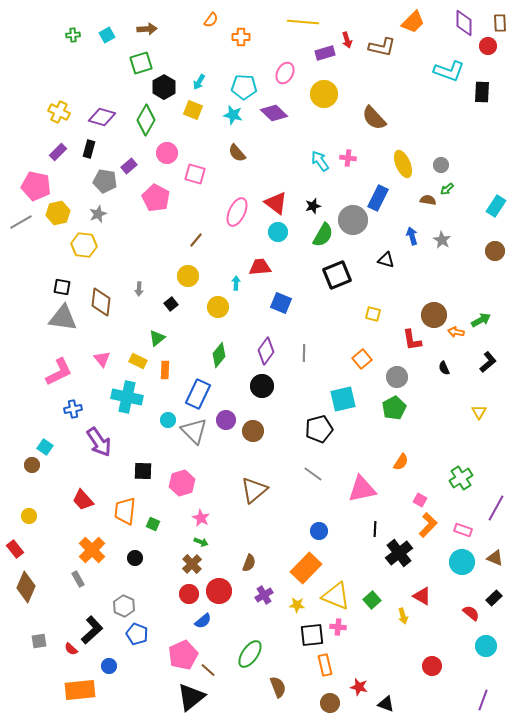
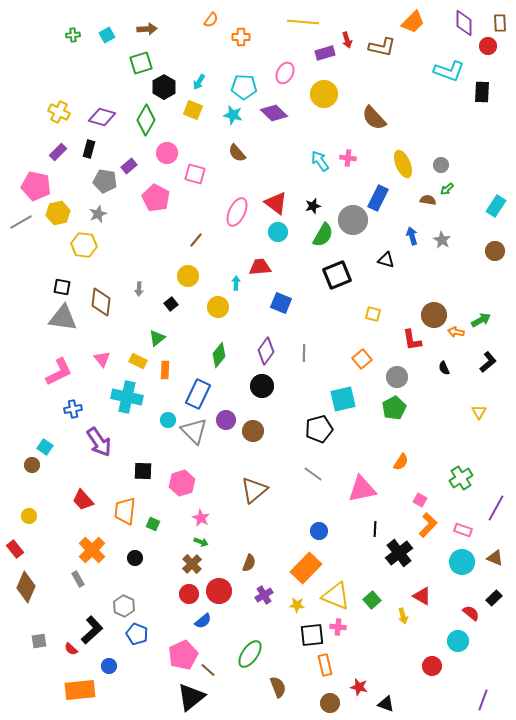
cyan circle at (486, 646): moved 28 px left, 5 px up
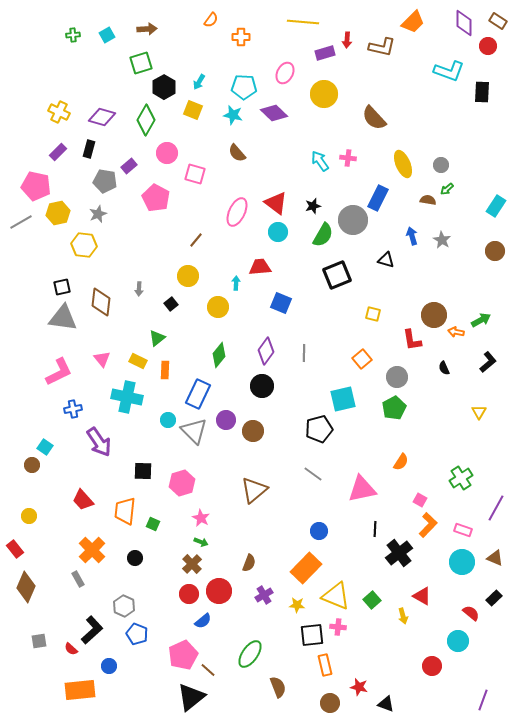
brown rectangle at (500, 23): moved 2 px left, 2 px up; rotated 54 degrees counterclockwise
red arrow at (347, 40): rotated 21 degrees clockwise
black square at (62, 287): rotated 24 degrees counterclockwise
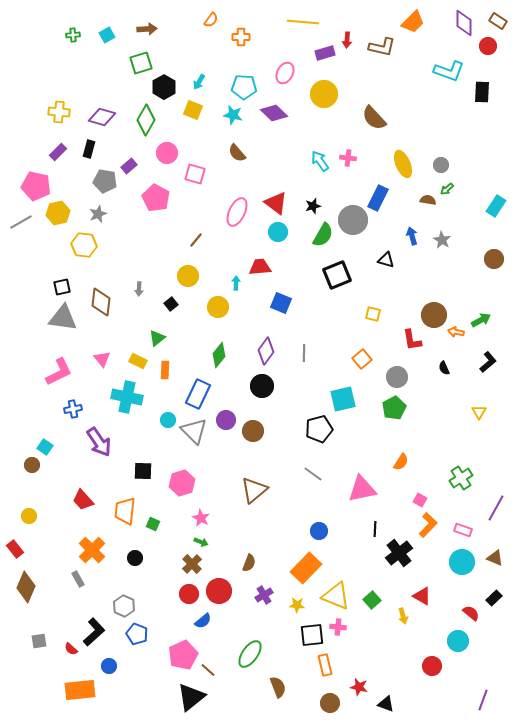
yellow cross at (59, 112): rotated 20 degrees counterclockwise
brown circle at (495, 251): moved 1 px left, 8 px down
black L-shape at (92, 630): moved 2 px right, 2 px down
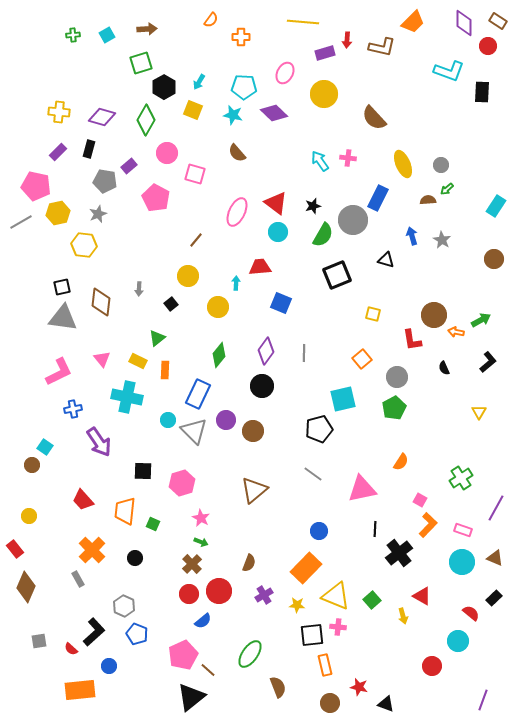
brown semicircle at (428, 200): rotated 14 degrees counterclockwise
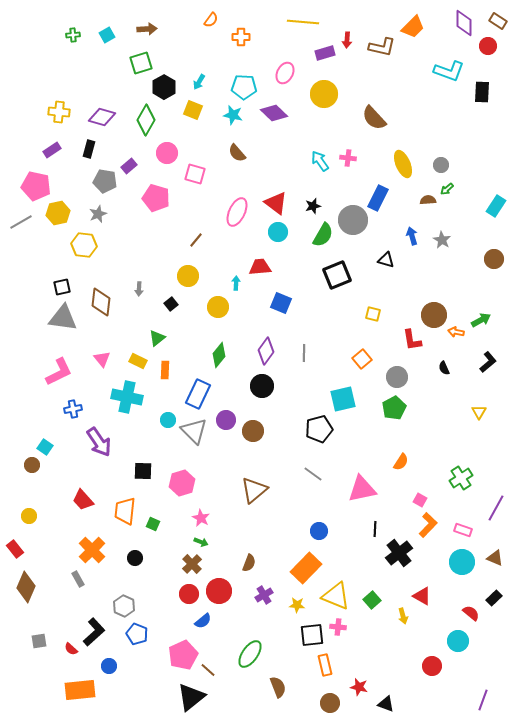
orange trapezoid at (413, 22): moved 5 px down
purple rectangle at (58, 152): moved 6 px left, 2 px up; rotated 12 degrees clockwise
pink pentagon at (156, 198): rotated 12 degrees counterclockwise
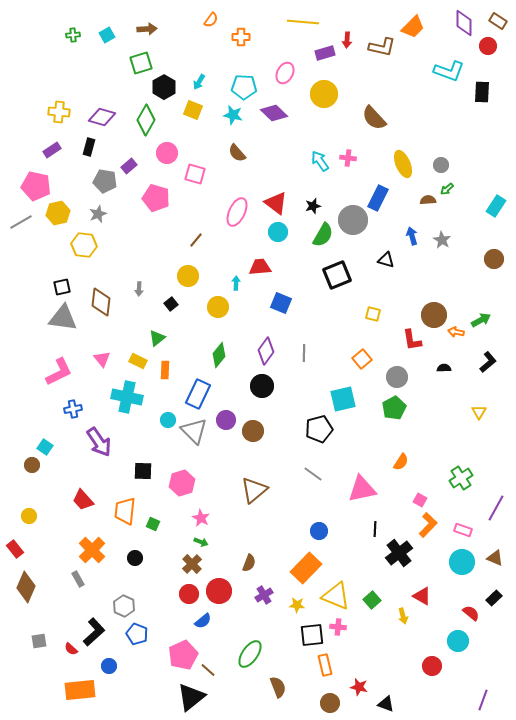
black rectangle at (89, 149): moved 2 px up
black semicircle at (444, 368): rotated 112 degrees clockwise
